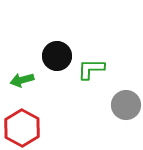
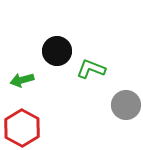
black circle: moved 5 px up
green L-shape: rotated 20 degrees clockwise
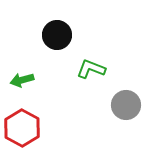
black circle: moved 16 px up
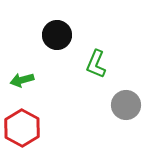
green L-shape: moved 5 px right, 5 px up; rotated 88 degrees counterclockwise
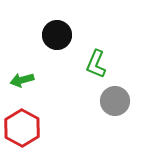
gray circle: moved 11 px left, 4 px up
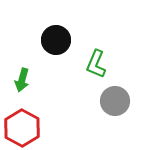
black circle: moved 1 px left, 5 px down
green arrow: rotated 60 degrees counterclockwise
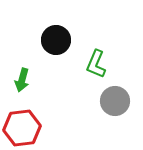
red hexagon: rotated 24 degrees clockwise
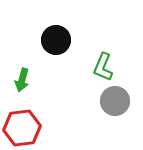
green L-shape: moved 7 px right, 3 px down
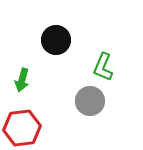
gray circle: moved 25 px left
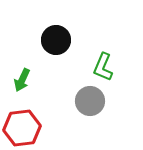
green arrow: rotated 10 degrees clockwise
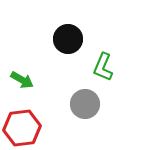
black circle: moved 12 px right, 1 px up
green arrow: rotated 85 degrees counterclockwise
gray circle: moved 5 px left, 3 px down
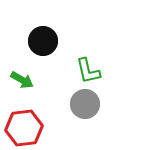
black circle: moved 25 px left, 2 px down
green L-shape: moved 15 px left, 4 px down; rotated 36 degrees counterclockwise
red hexagon: moved 2 px right
